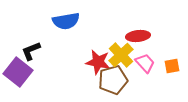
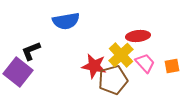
red star: moved 4 px left, 4 px down
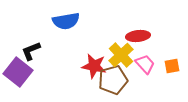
pink trapezoid: moved 1 px down
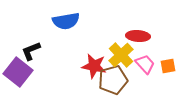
red ellipse: rotated 10 degrees clockwise
orange square: moved 4 px left
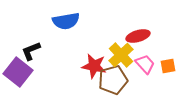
red ellipse: rotated 20 degrees counterclockwise
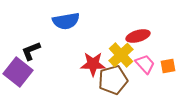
red star: moved 1 px left, 2 px up; rotated 10 degrees counterclockwise
